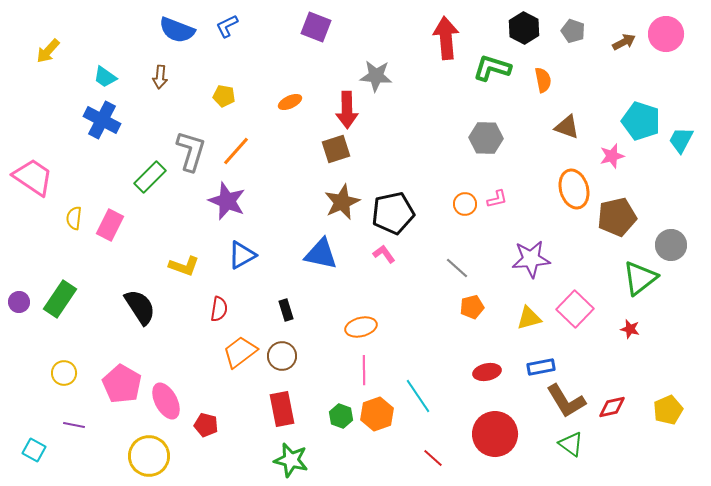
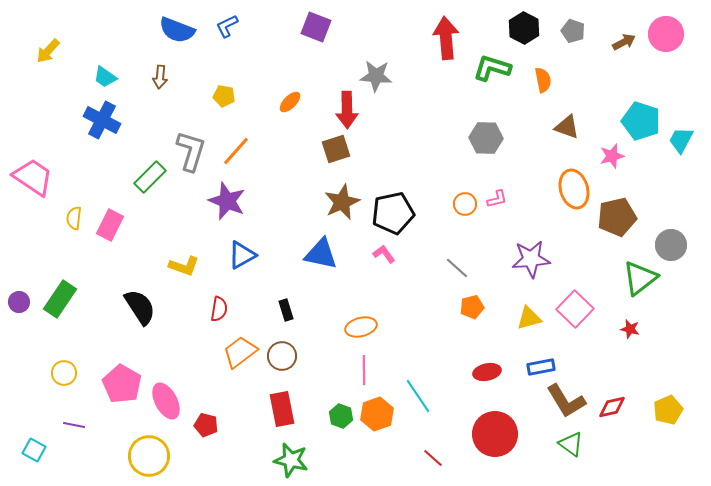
orange ellipse at (290, 102): rotated 20 degrees counterclockwise
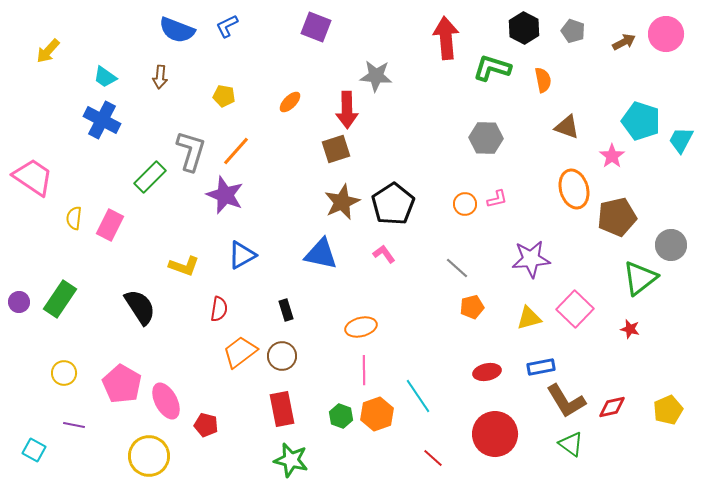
pink star at (612, 156): rotated 20 degrees counterclockwise
purple star at (227, 201): moved 2 px left, 6 px up
black pentagon at (393, 213): moved 9 px up; rotated 21 degrees counterclockwise
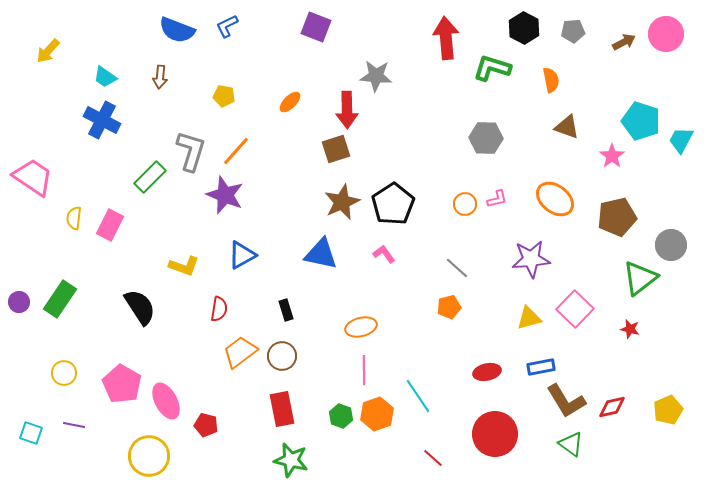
gray pentagon at (573, 31): rotated 25 degrees counterclockwise
orange semicircle at (543, 80): moved 8 px right
orange ellipse at (574, 189): moved 19 px left, 10 px down; rotated 36 degrees counterclockwise
orange pentagon at (472, 307): moved 23 px left
cyan square at (34, 450): moved 3 px left, 17 px up; rotated 10 degrees counterclockwise
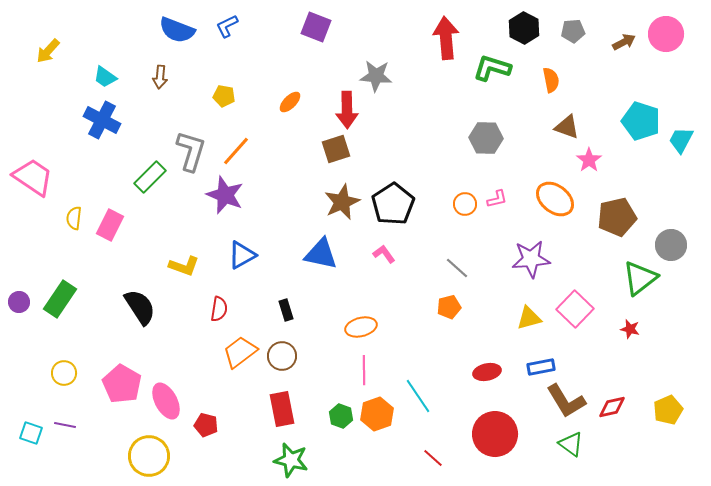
pink star at (612, 156): moved 23 px left, 4 px down
purple line at (74, 425): moved 9 px left
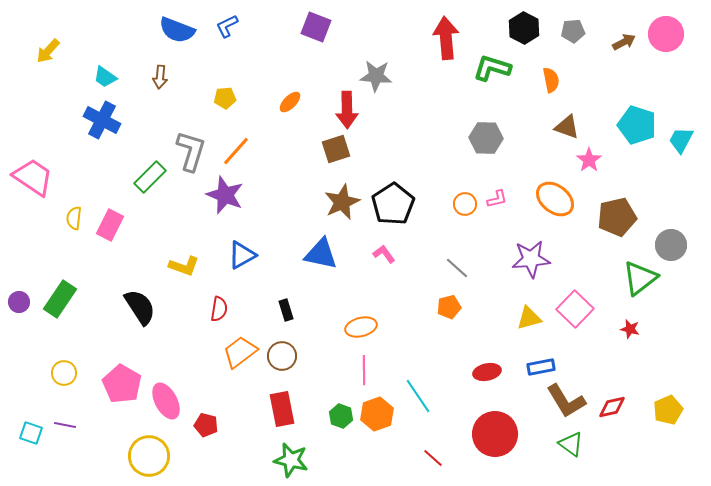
yellow pentagon at (224, 96): moved 1 px right, 2 px down; rotated 15 degrees counterclockwise
cyan pentagon at (641, 121): moved 4 px left, 4 px down
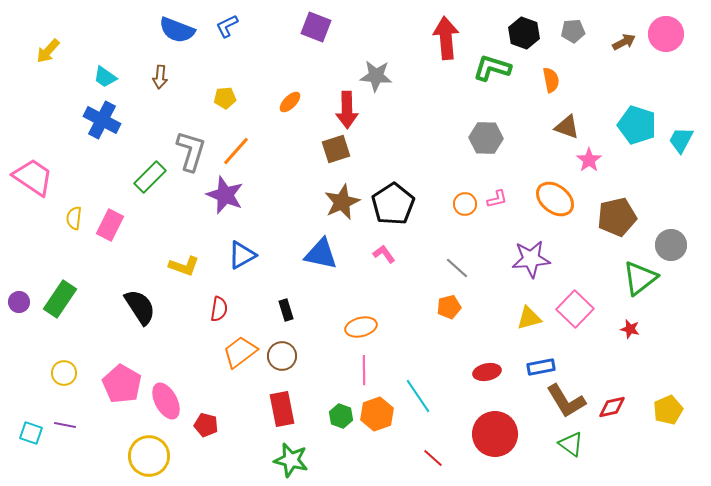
black hexagon at (524, 28): moved 5 px down; rotated 8 degrees counterclockwise
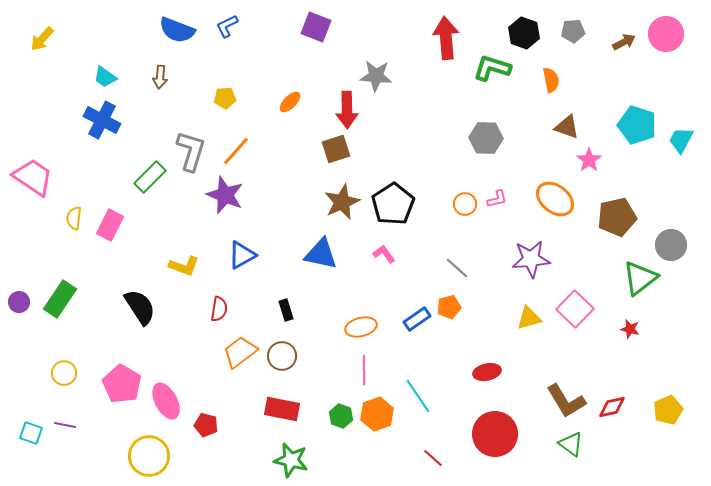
yellow arrow at (48, 51): moved 6 px left, 12 px up
blue rectangle at (541, 367): moved 124 px left, 48 px up; rotated 24 degrees counterclockwise
red rectangle at (282, 409): rotated 68 degrees counterclockwise
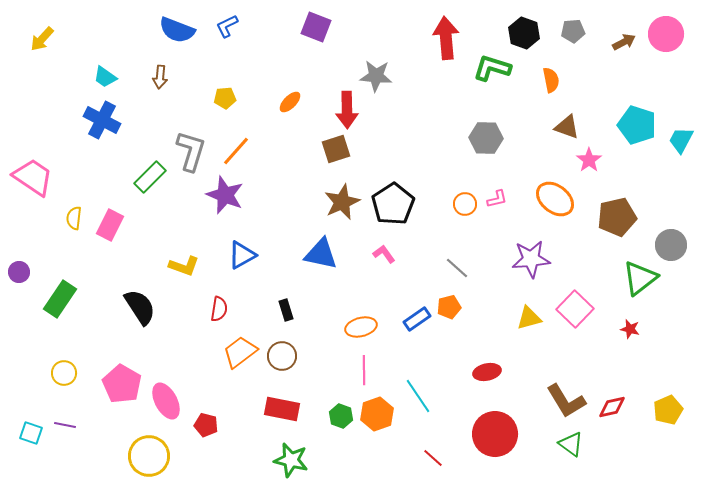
purple circle at (19, 302): moved 30 px up
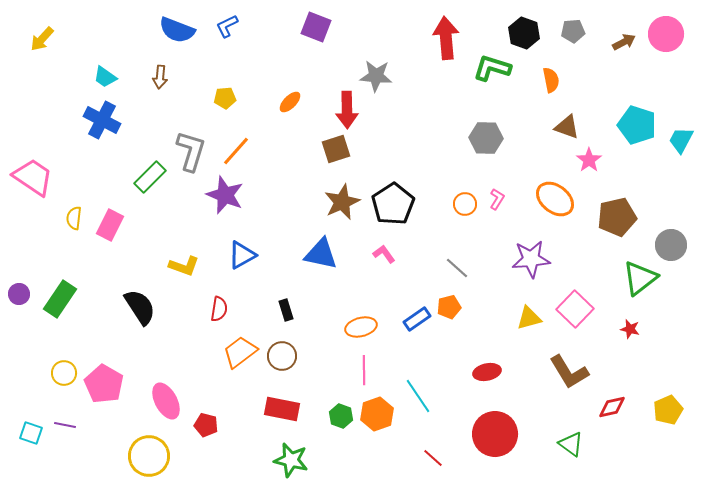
pink L-shape at (497, 199): rotated 45 degrees counterclockwise
purple circle at (19, 272): moved 22 px down
pink pentagon at (122, 384): moved 18 px left
brown L-shape at (566, 401): moved 3 px right, 29 px up
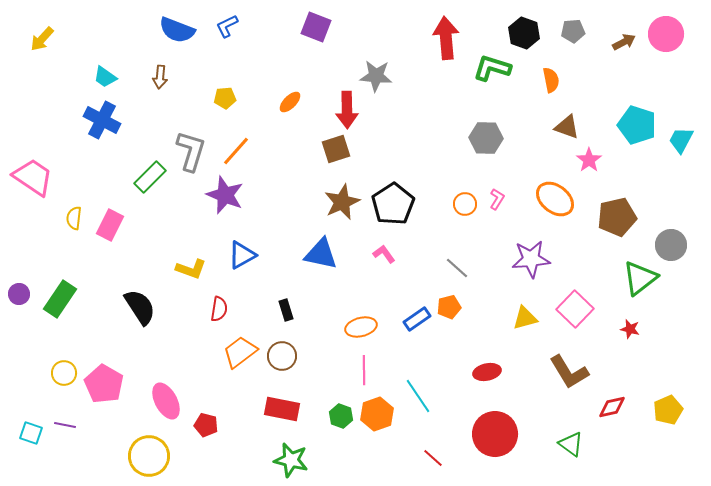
yellow L-shape at (184, 266): moved 7 px right, 3 px down
yellow triangle at (529, 318): moved 4 px left
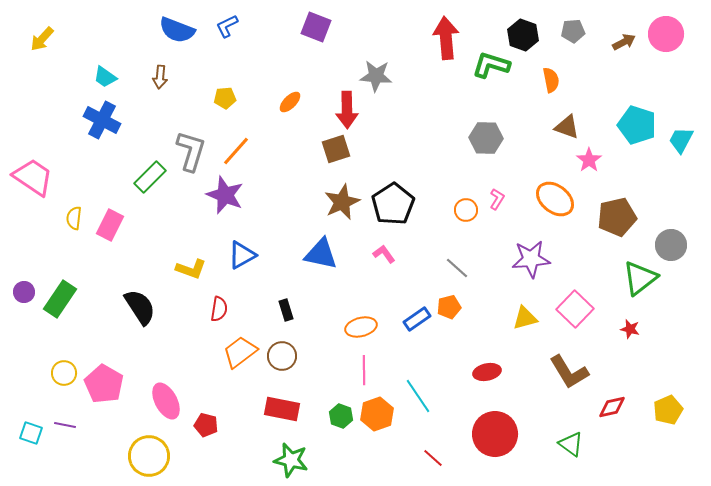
black hexagon at (524, 33): moved 1 px left, 2 px down
green L-shape at (492, 68): moved 1 px left, 3 px up
orange circle at (465, 204): moved 1 px right, 6 px down
purple circle at (19, 294): moved 5 px right, 2 px up
